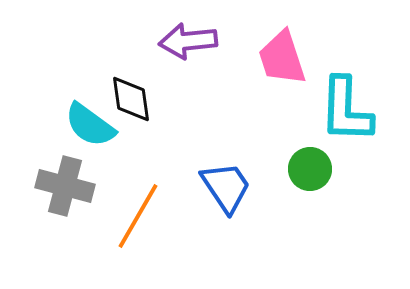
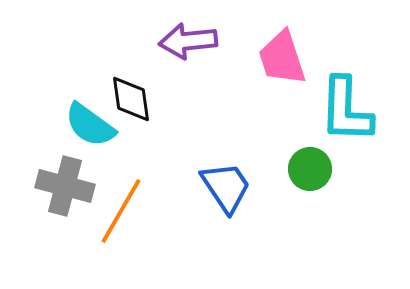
orange line: moved 17 px left, 5 px up
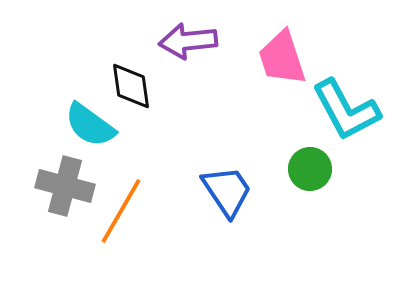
black diamond: moved 13 px up
cyan L-shape: rotated 30 degrees counterclockwise
blue trapezoid: moved 1 px right, 4 px down
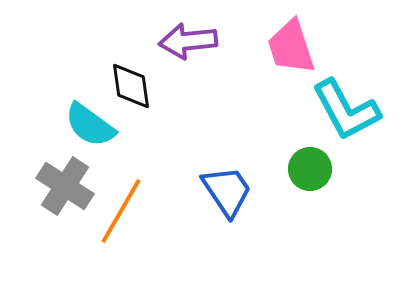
pink trapezoid: moved 9 px right, 11 px up
gray cross: rotated 18 degrees clockwise
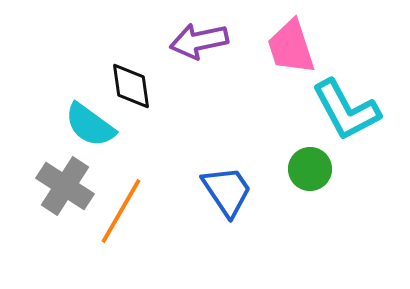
purple arrow: moved 11 px right; rotated 6 degrees counterclockwise
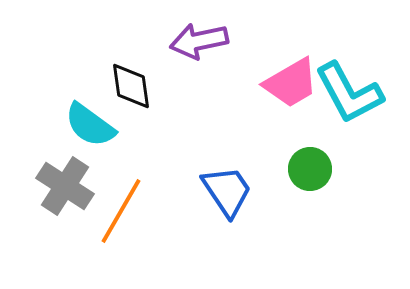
pink trapezoid: moved 36 px down; rotated 102 degrees counterclockwise
cyan L-shape: moved 3 px right, 17 px up
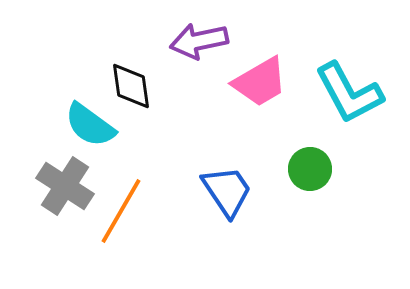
pink trapezoid: moved 31 px left, 1 px up
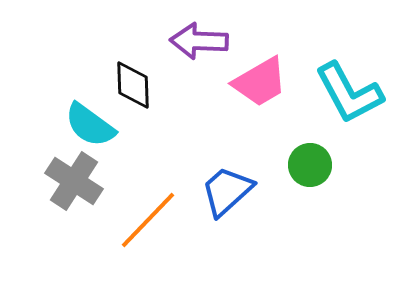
purple arrow: rotated 14 degrees clockwise
black diamond: moved 2 px right, 1 px up; rotated 6 degrees clockwise
green circle: moved 4 px up
gray cross: moved 9 px right, 5 px up
blue trapezoid: rotated 98 degrees counterclockwise
orange line: moved 27 px right, 9 px down; rotated 14 degrees clockwise
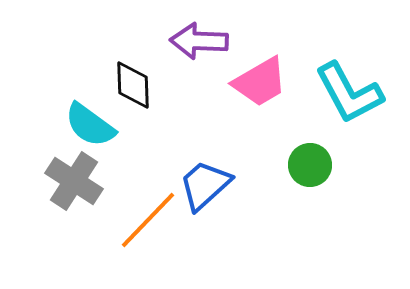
blue trapezoid: moved 22 px left, 6 px up
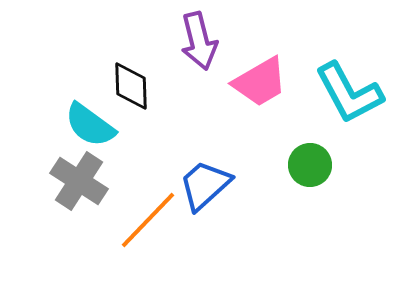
purple arrow: rotated 106 degrees counterclockwise
black diamond: moved 2 px left, 1 px down
gray cross: moved 5 px right
